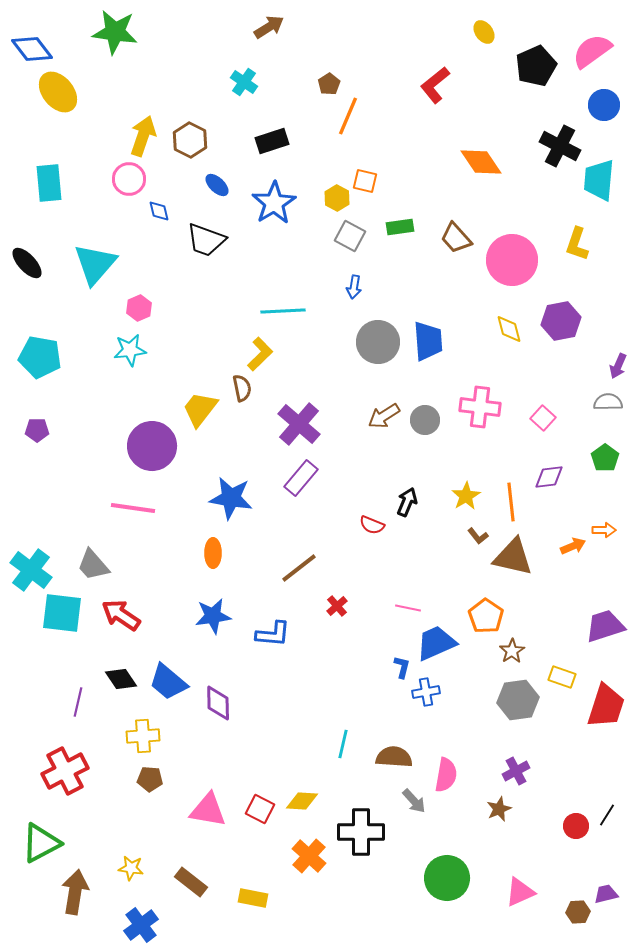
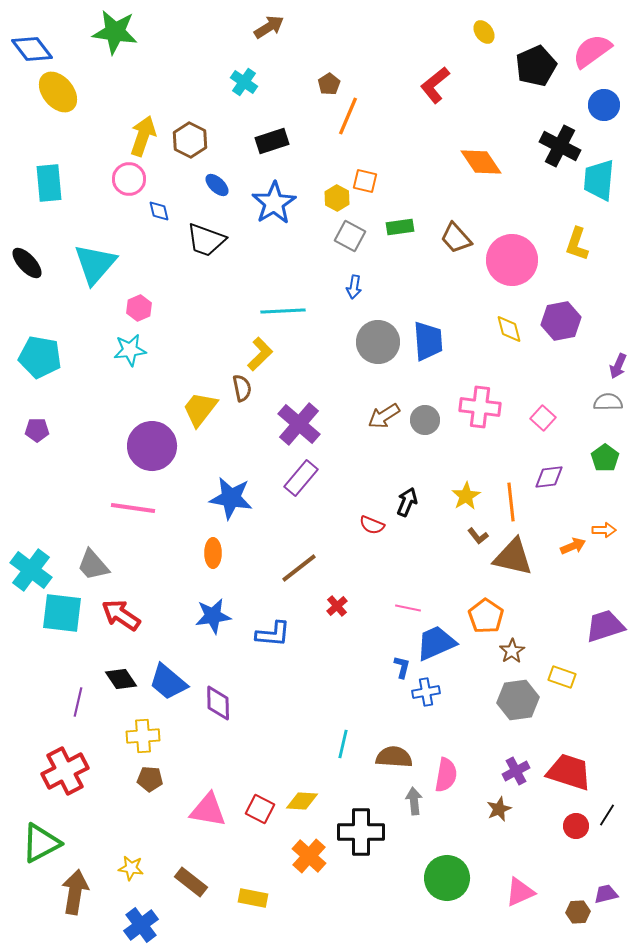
red trapezoid at (606, 706): moved 37 px left, 66 px down; rotated 90 degrees counterclockwise
gray arrow at (414, 801): rotated 144 degrees counterclockwise
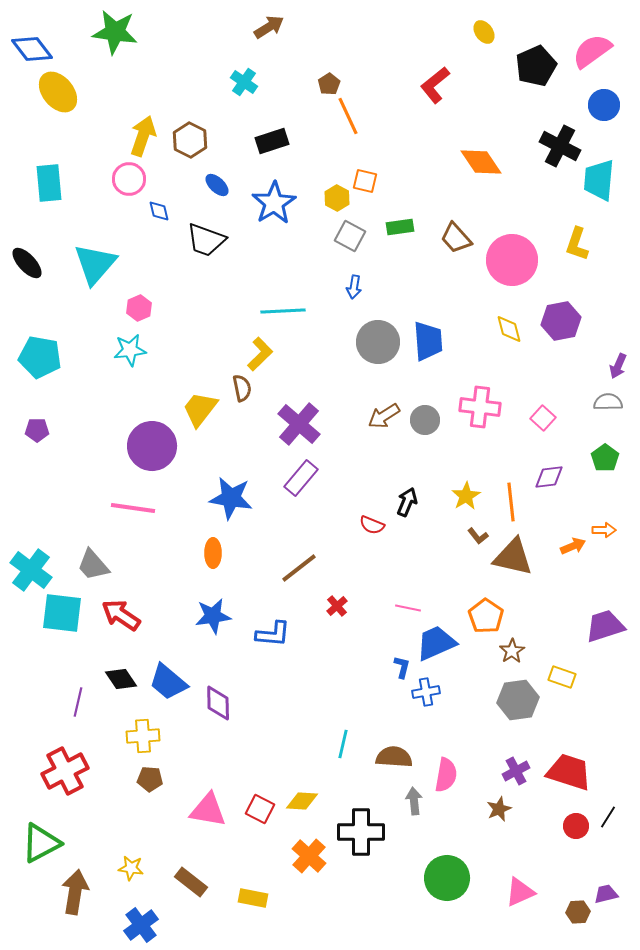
orange line at (348, 116): rotated 48 degrees counterclockwise
black line at (607, 815): moved 1 px right, 2 px down
